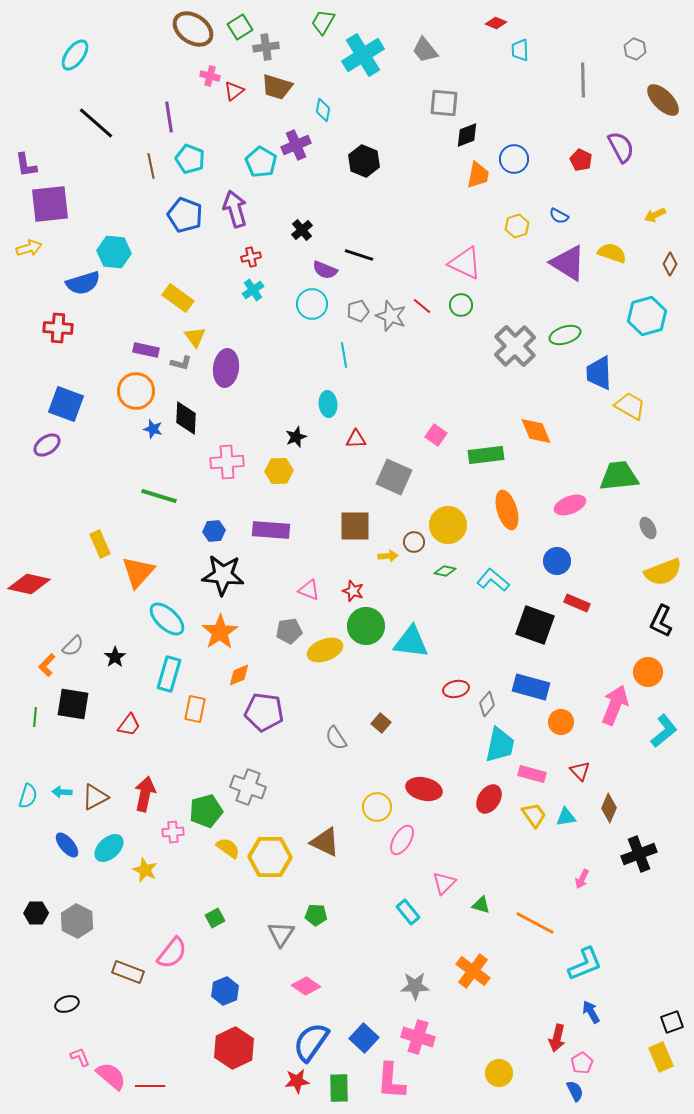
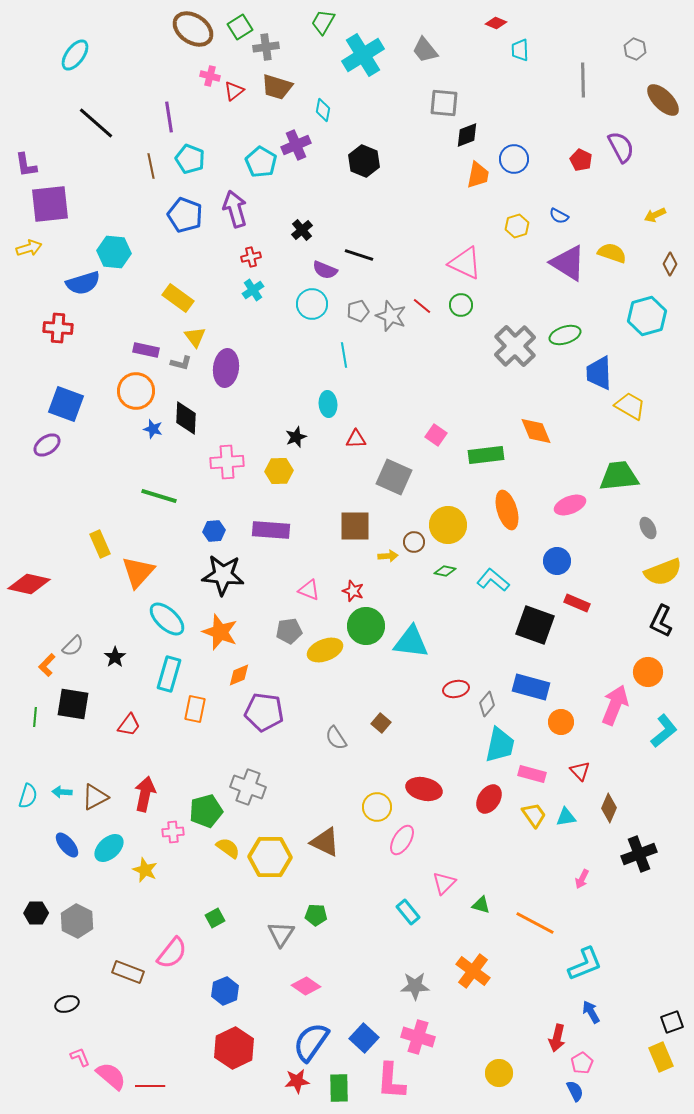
orange star at (220, 632): rotated 18 degrees counterclockwise
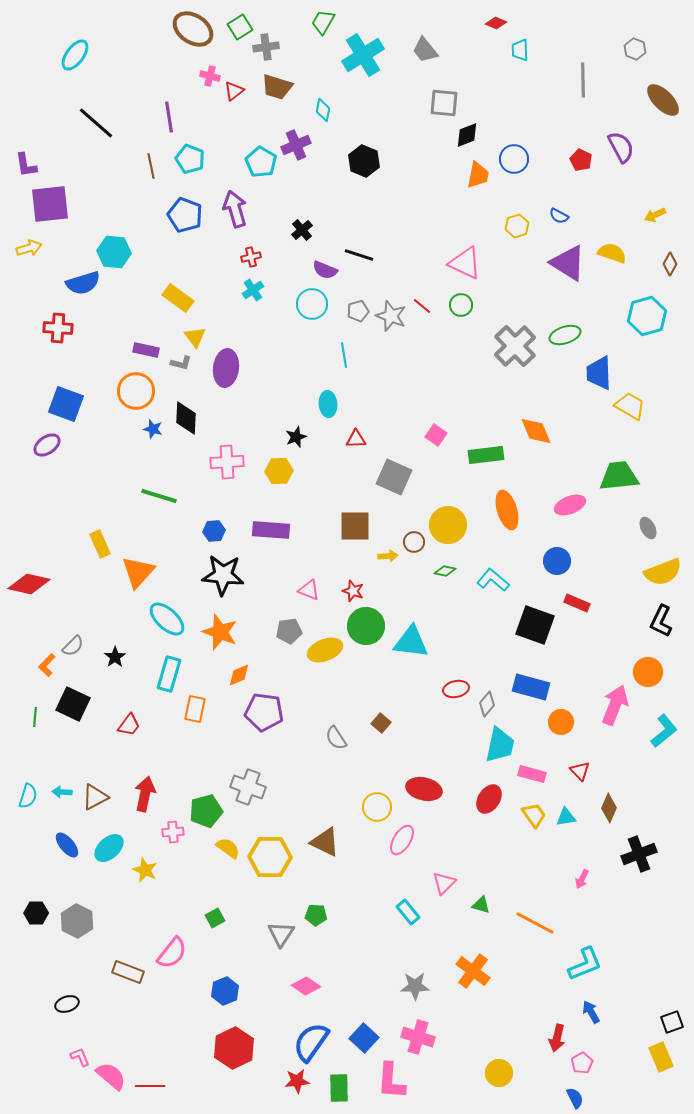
black square at (73, 704): rotated 16 degrees clockwise
blue semicircle at (575, 1091): moved 7 px down
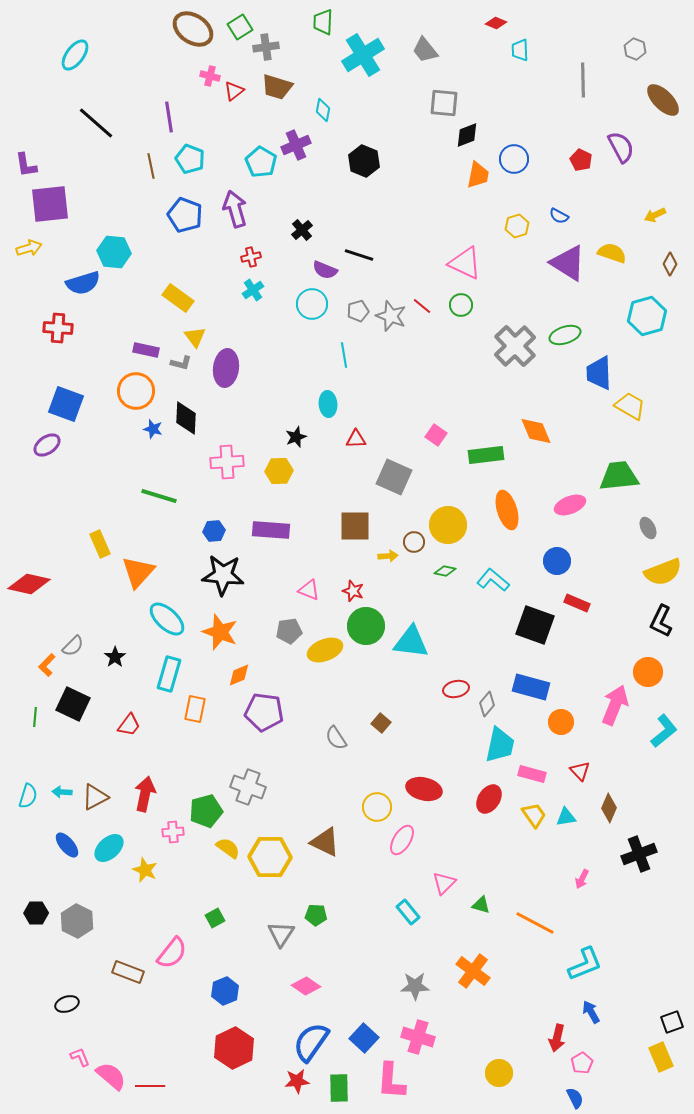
green trapezoid at (323, 22): rotated 28 degrees counterclockwise
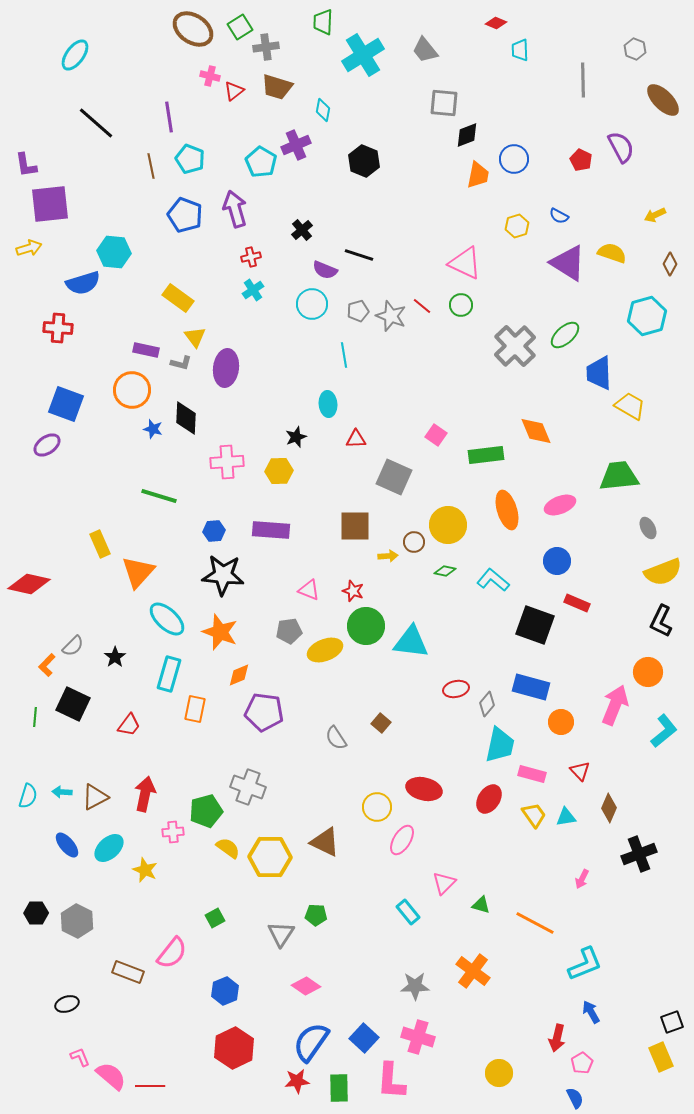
green ellipse at (565, 335): rotated 24 degrees counterclockwise
orange circle at (136, 391): moved 4 px left, 1 px up
pink ellipse at (570, 505): moved 10 px left
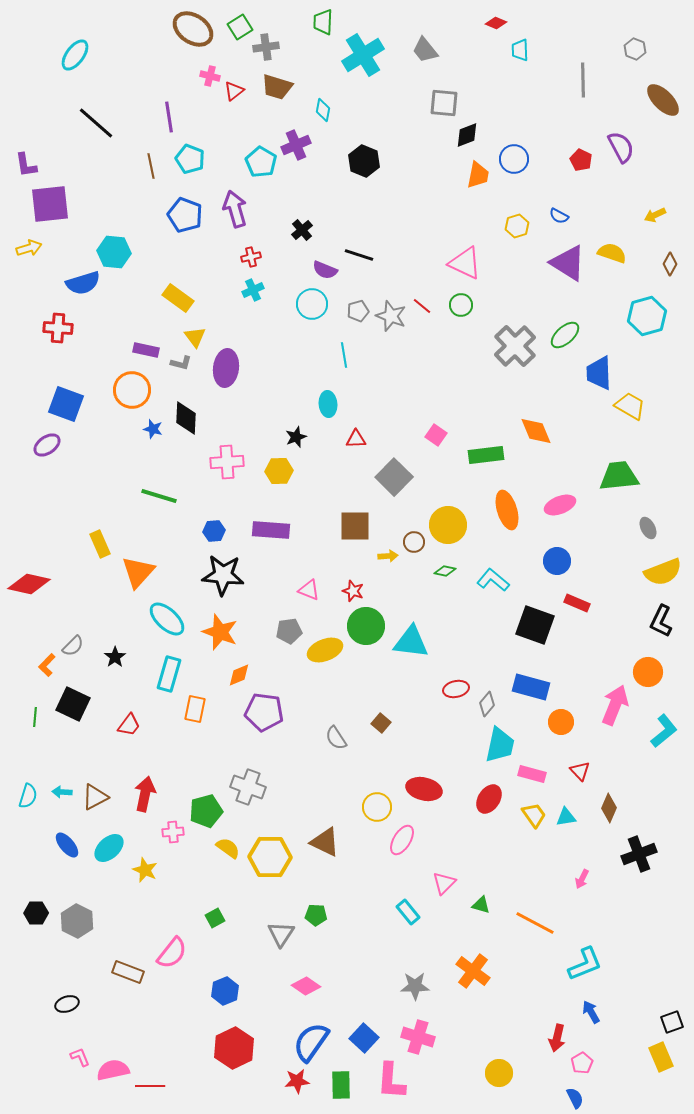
cyan cross at (253, 290): rotated 10 degrees clockwise
gray square at (394, 477): rotated 21 degrees clockwise
pink semicircle at (111, 1076): moved 2 px right, 6 px up; rotated 52 degrees counterclockwise
green rectangle at (339, 1088): moved 2 px right, 3 px up
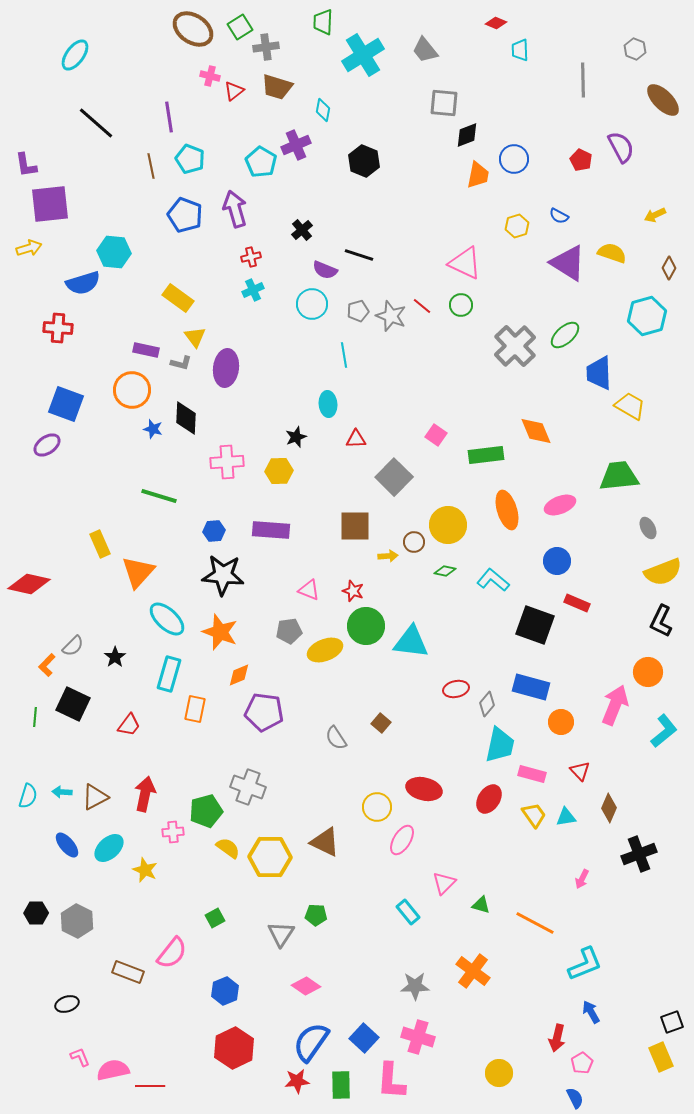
brown diamond at (670, 264): moved 1 px left, 4 px down
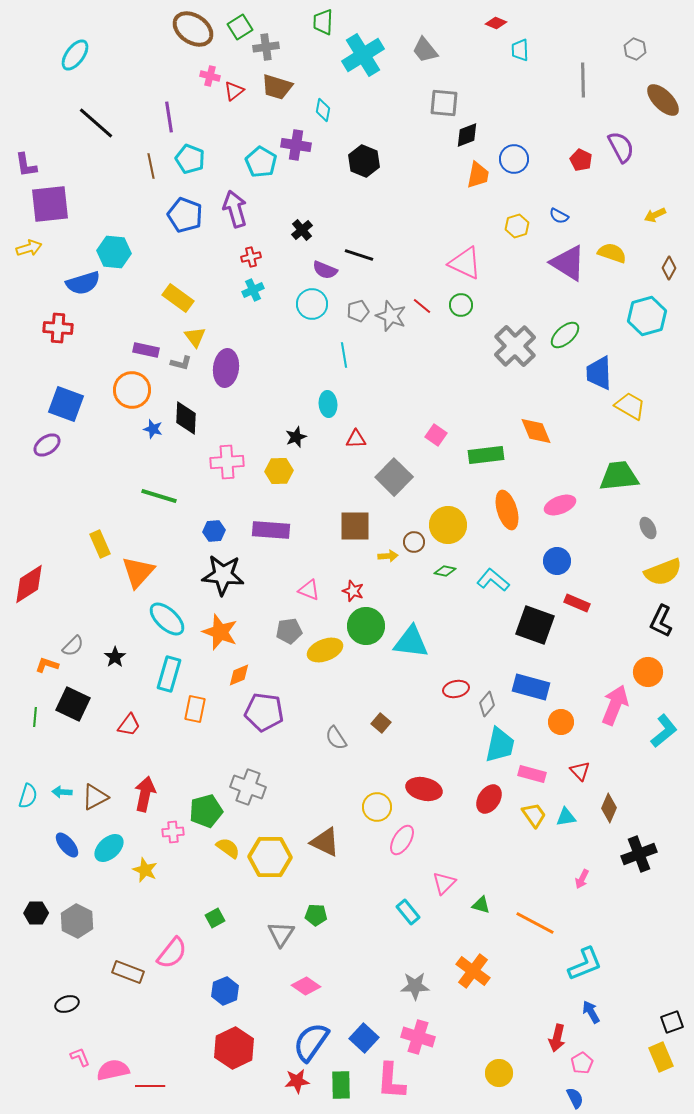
purple cross at (296, 145): rotated 32 degrees clockwise
red diamond at (29, 584): rotated 45 degrees counterclockwise
orange L-shape at (47, 665): rotated 65 degrees clockwise
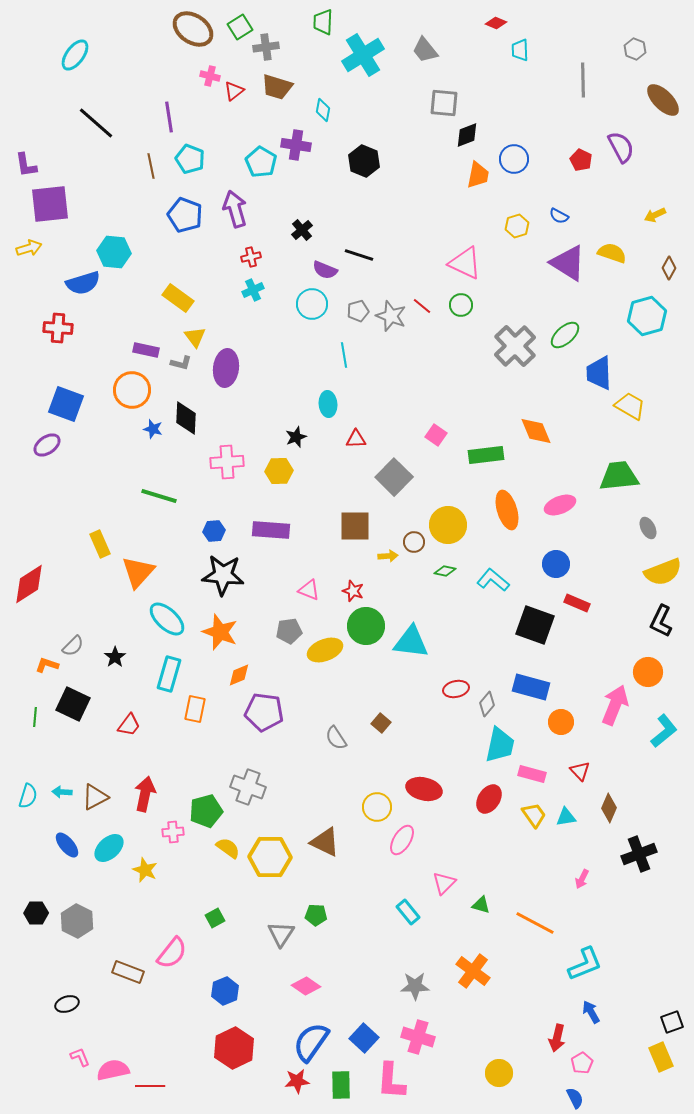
blue circle at (557, 561): moved 1 px left, 3 px down
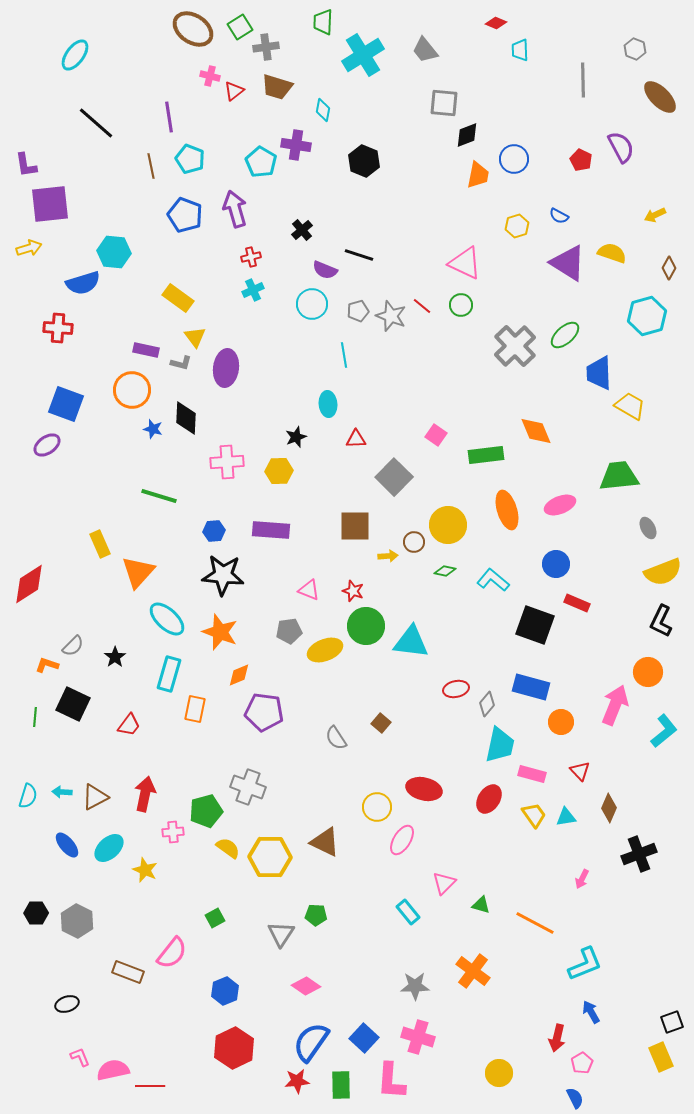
brown ellipse at (663, 100): moved 3 px left, 3 px up
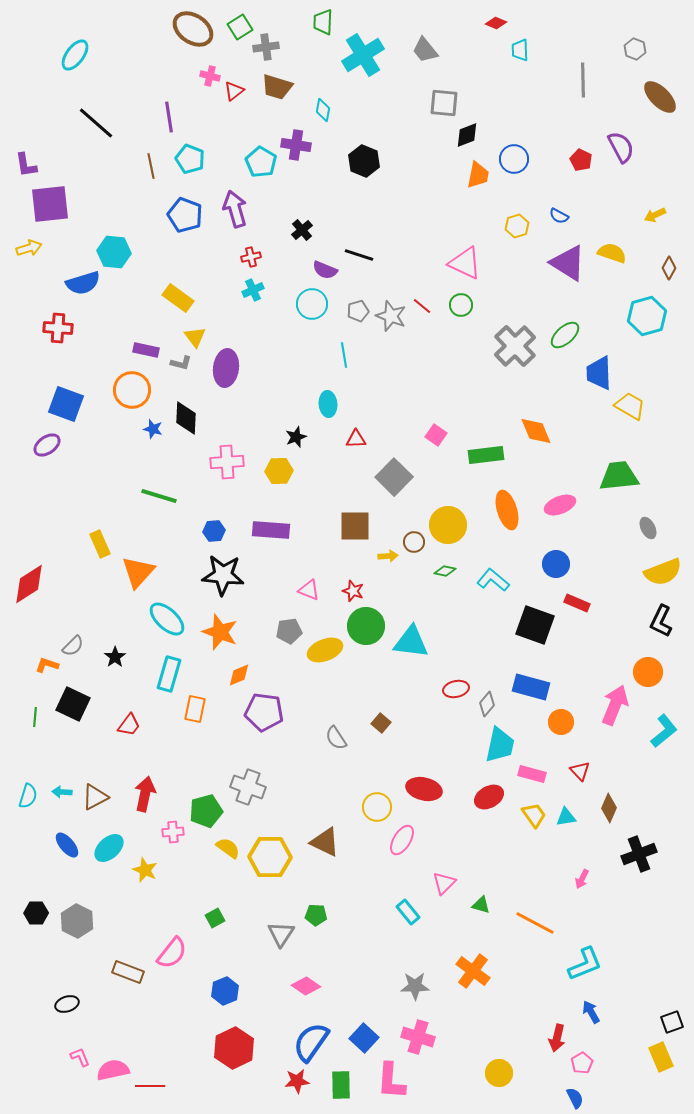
red ellipse at (489, 799): moved 2 px up; rotated 28 degrees clockwise
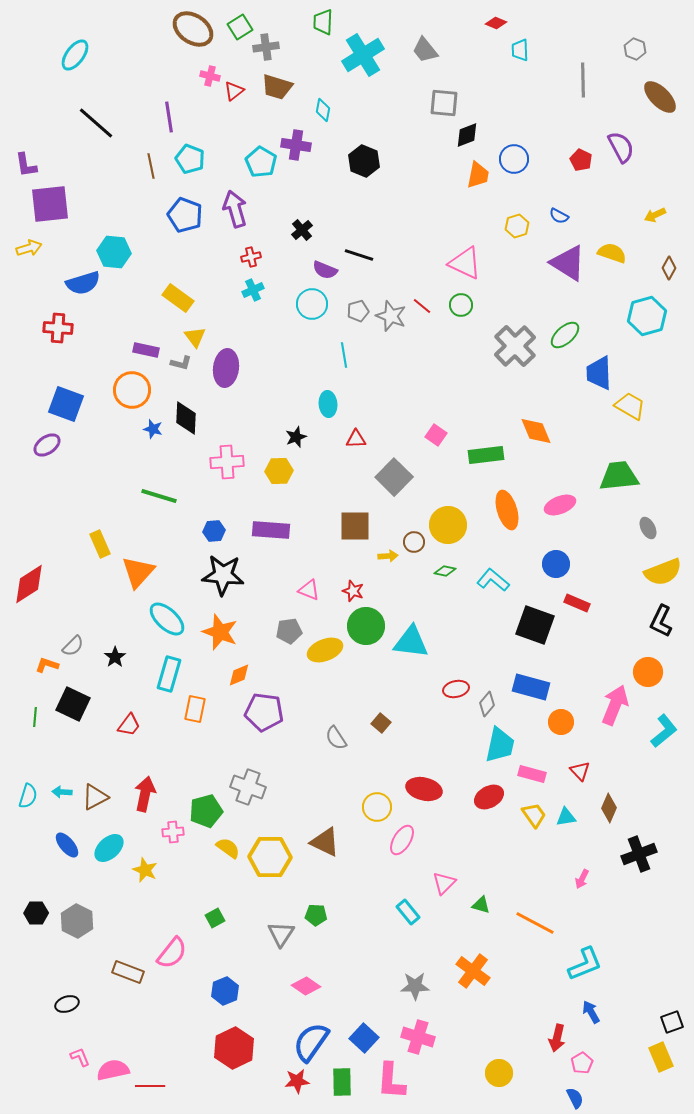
green rectangle at (341, 1085): moved 1 px right, 3 px up
